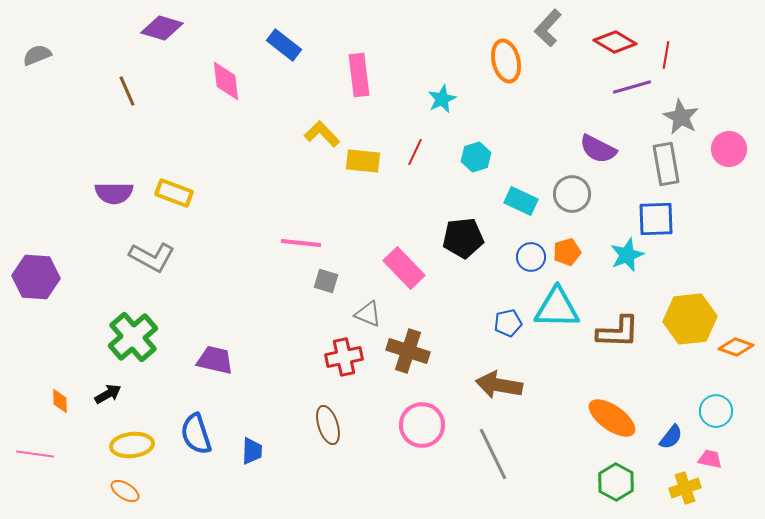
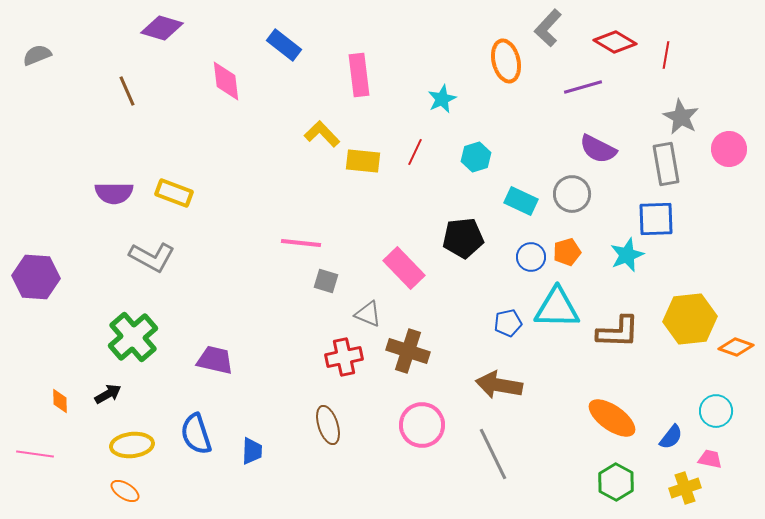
purple line at (632, 87): moved 49 px left
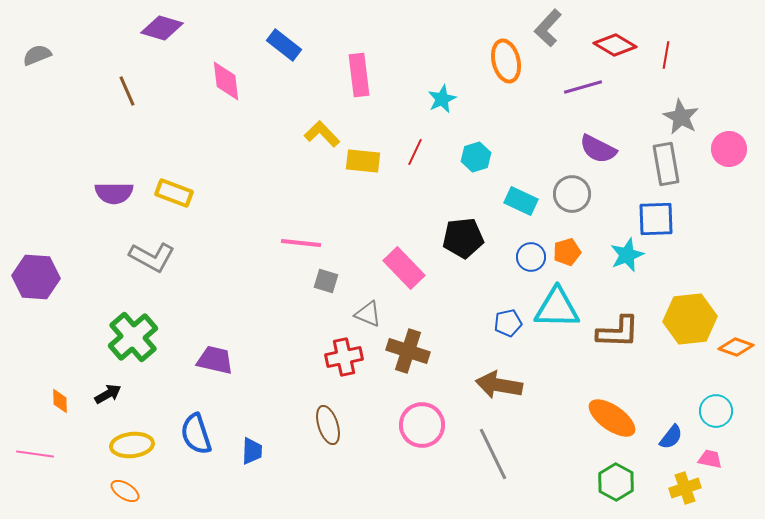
red diamond at (615, 42): moved 3 px down
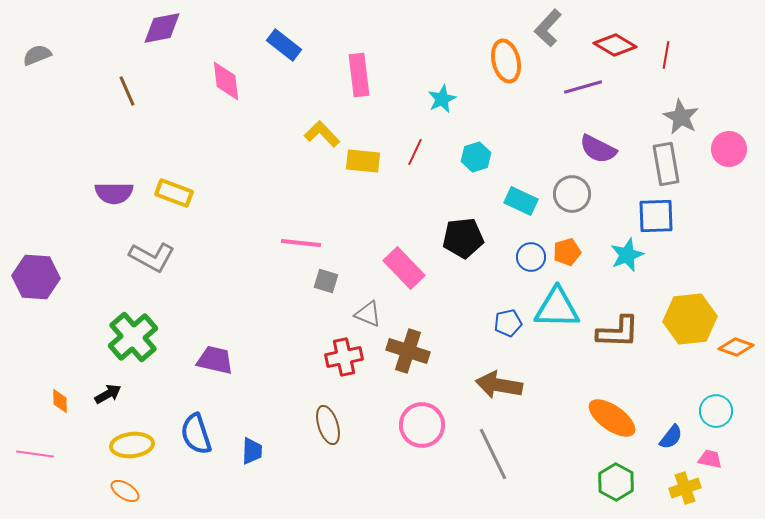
purple diamond at (162, 28): rotated 27 degrees counterclockwise
blue square at (656, 219): moved 3 px up
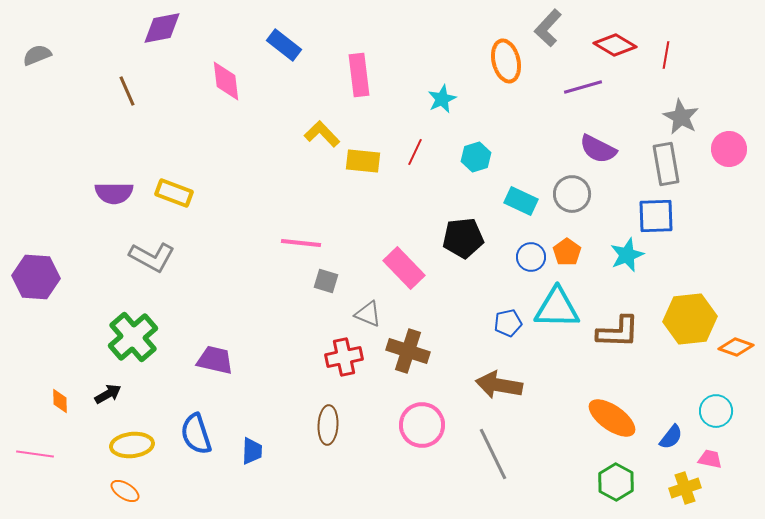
orange pentagon at (567, 252): rotated 20 degrees counterclockwise
brown ellipse at (328, 425): rotated 21 degrees clockwise
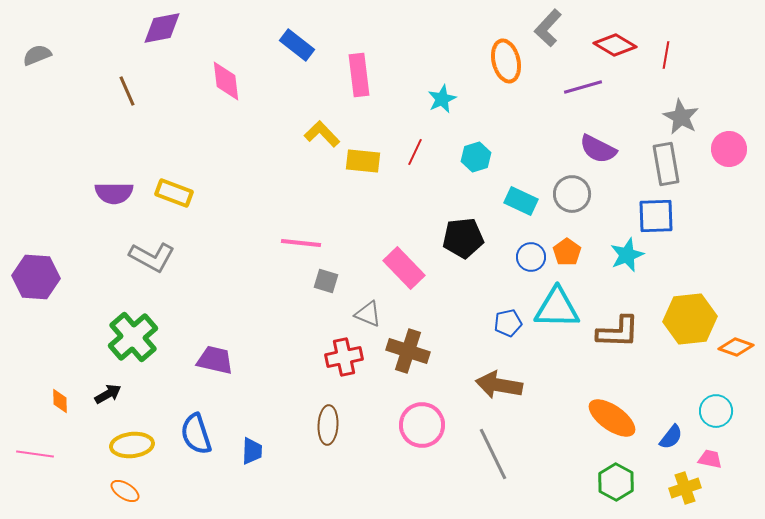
blue rectangle at (284, 45): moved 13 px right
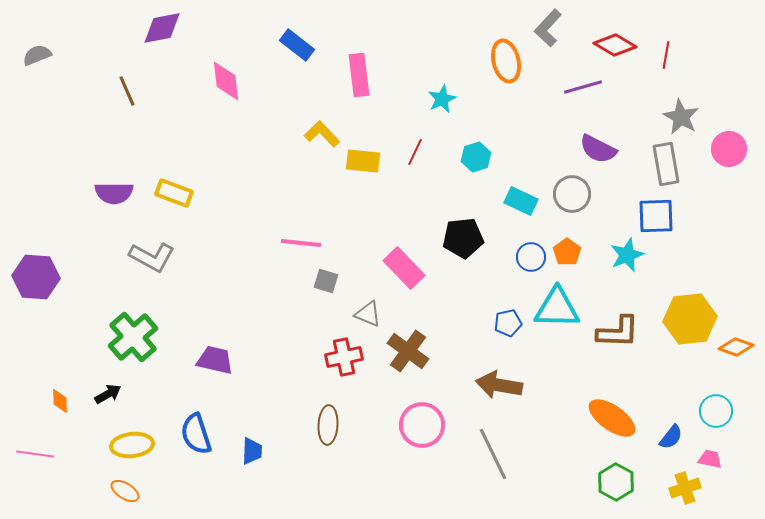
brown cross at (408, 351): rotated 18 degrees clockwise
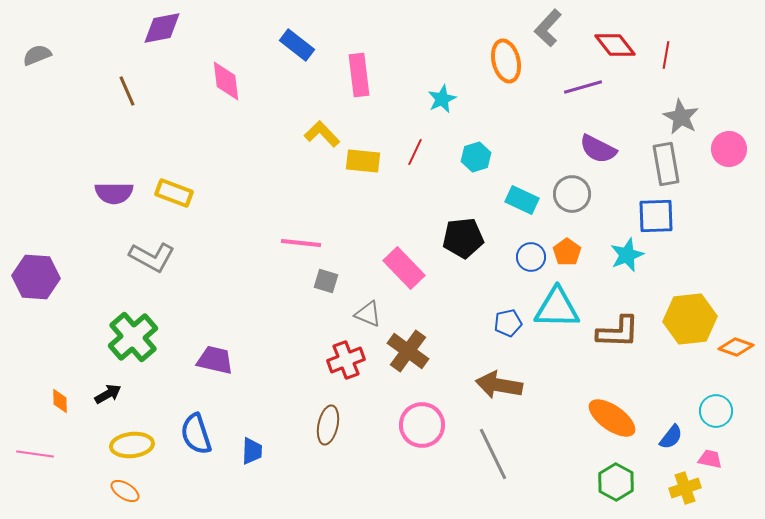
red diamond at (615, 45): rotated 21 degrees clockwise
cyan rectangle at (521, 201): moved 1 px right, 1 px up
red cross at (344, 357): moved 2 px right, 3 px down; rotated 9 degrees counterclockwise
brown ellipse at (328, 425): rotated 9 degrees clockwise
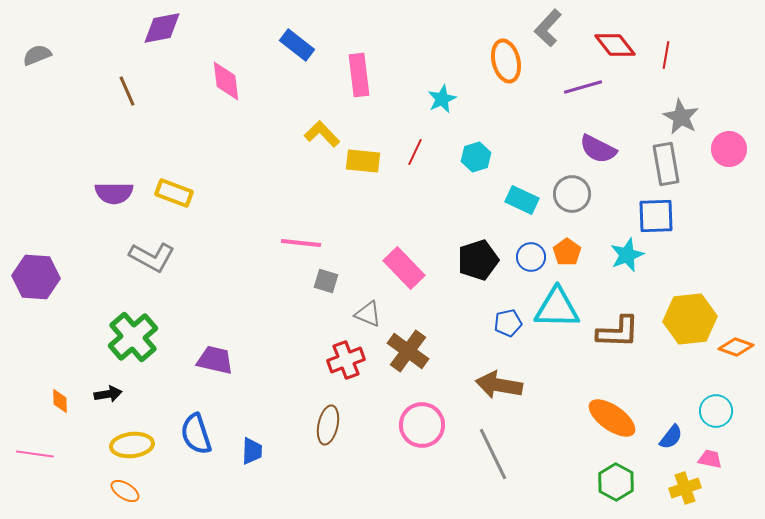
black pentagon at (463, 238): moved 15 px right, 22 px down; rotated 12 degrees counterclockwise
black arrow at (108, 394): rotated 20 degrees clockwise
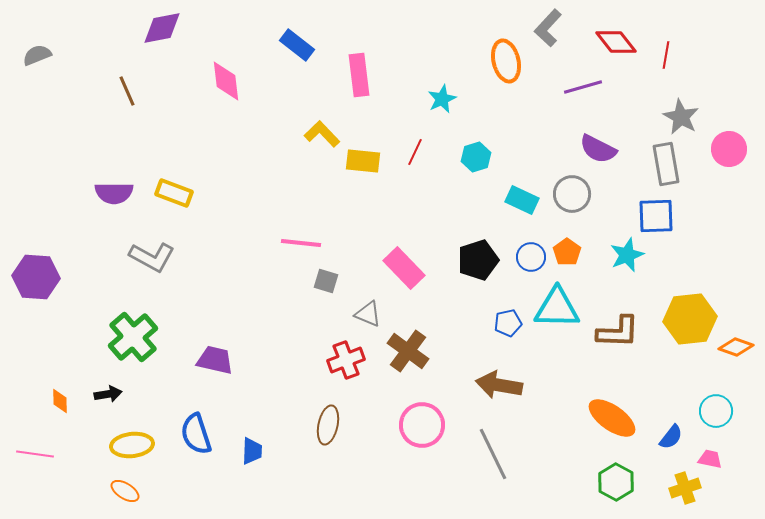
red diamond at (615, 45): moved 1 px right, 3 px up
